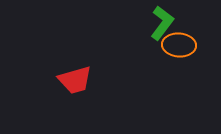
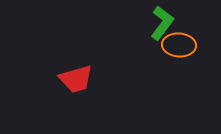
red trapezoid: moved 1 px right, 1 px up
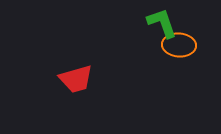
green L-shape: rotated 56 degrees counterclockwise
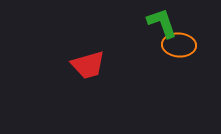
red trapezoid: moved 12 px right, 14 px up
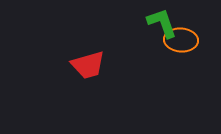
orange ellipse: moved 2 px right, 5 px up
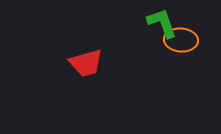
red trapezoid: moved 2 px left, 2 px up
